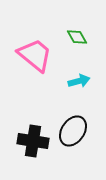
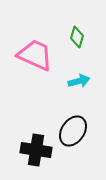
green diamond: rotated 45 degrees clockwise
pink trapezoid: rotated 15 degrees counterclockwise
black cross: moved 3 px right, 9 px down
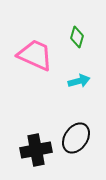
black ellipse: moved 3 px right, 7 px down
black cross: rotated 20 degrees counterclockwise
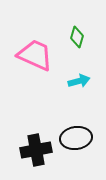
black ellipse: rotated 48 degrees clockwise
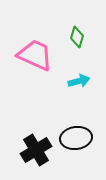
black cross: rotated 20 degrees counterclockwise
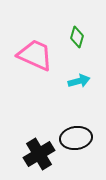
black cross: moved 3 px right, 4 px down
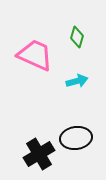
cyan arrow: moved 2 px left
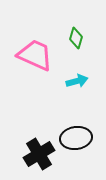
green diamond: moved 1 px left, 1 px down
